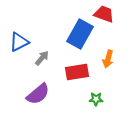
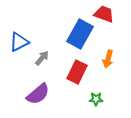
red rectangle: rotated 55 degrees counterclockwise
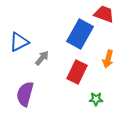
purple semicircle: moved 13 px left; rotated 145 degrees clockwise
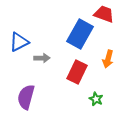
gray arrow: rotated 49 degrees clockwise
purple semicircle: moved 1 px right, 3 px down
green star: rotated 24 degrees clockwise
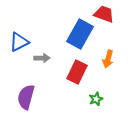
green star: rotated 24 degrees clockwise
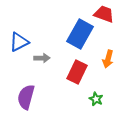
green star: rotated 24 degrees counterclockwise
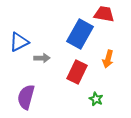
red trapezoid: rotated 10 degrees counterclockwise
